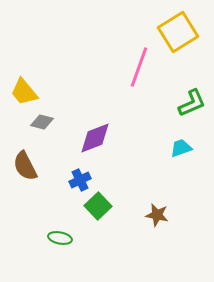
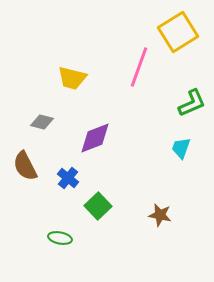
yellow trapezoid: moved 48 px right, 14 px up; rotated 36 degrees counterclockwise
cyan trapezoid: rotated 50 degrees counterclockwise
blue cross: moved 12 px left, 2 px up; rotated 25 degrees counterclockwise
brown star: moved 3 px right
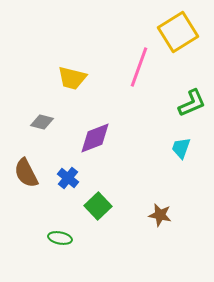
brown semicircle: moved 1 px right, 7 px down
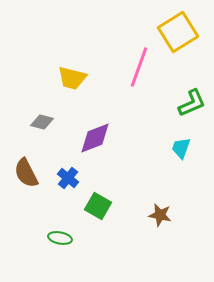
green square: rotated 16 degrees counterclockwise
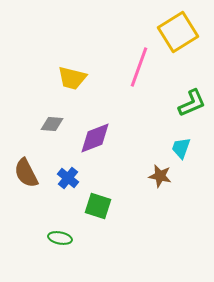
gray diamond: moved 10 px right, 2 px down; rotated 10 degrees counterclockwise
green square: rotated 12 degrees counterclockwise
brown star: moved 39 px up
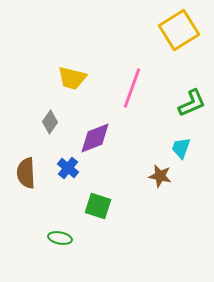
yellow square: moved 1 px right, 2 px up
pink line: moved 7 px left, 21 px down
gray diamond: moved 2 px left, 2 px up; rotated 60 degrees counterclockwise
brown semicircle: rotated 24 degrees clockwise
blue cross: moved 10 px up
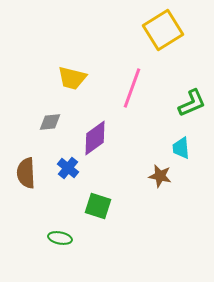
yellow square: moved 16 px left
gray diamond: rotated 50 degrees clockwise
purple diamond: rotated 15 degrees counterclockwise
cyan trapezoid: rotated 25 degrees counterclockwise
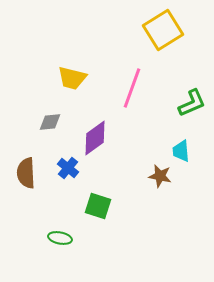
cyan trapezoid: moved 3 px down
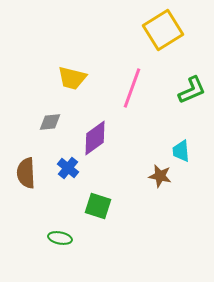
green L-shape: moved 13 px up
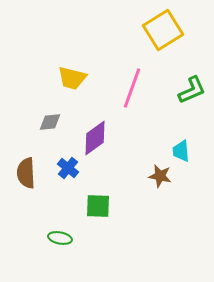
green square: rotated 16 degrees counterclockwise
